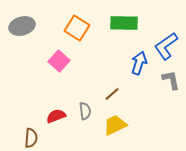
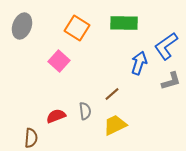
gray ellipse: rotated 55 degrees counterclockwise
gray L-shape: moved 1 px down; rotated 85 degrees clockwise
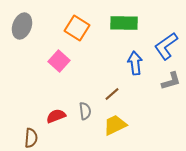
blue arrow: moved 4 px left; rotated 25 degrees counterclockwise
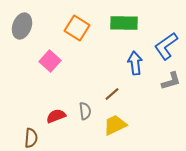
pink square: moved 9 px left
